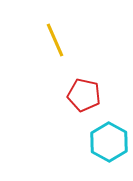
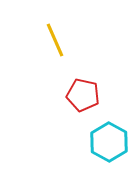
red pentagon: moved 1 px left
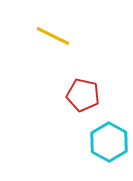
yellow line: moved 2 px left, 4 px up; rotated 40 degrees counterclockwise
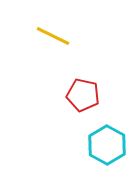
cyan hexagon: moved 2 px left, 3 px down
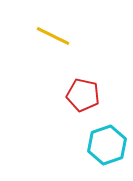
cyan hexagon: rotated 12 degrees clockwise
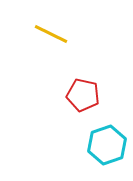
yellow line: moved 2 px left, 2 px up
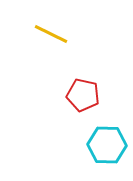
cyan hexagon: rotated 21 degrees clockwise
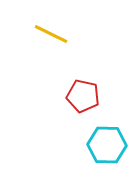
red pentagon: moved 1 px down
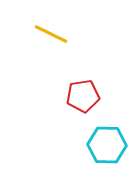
red pentagon: rotated 20 degrees counterclockwise
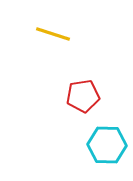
yellow line: moved 2 px right; rotated 8 degrees counterclockwise
